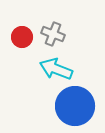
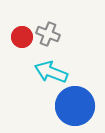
gray cross: moved 5 px left
cyan arrow: moved 5 px left, 3 px down
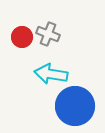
cyan arrow: moved 2 px down; rotated 12 degrees counterclockwise
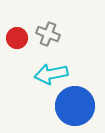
red circle: moved 5 px left, 1 px down
cyan arrow: rotated 20 degrees counterclockwise
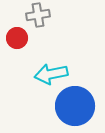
gray cross: moved 10 px left, 19 px up; rotated 30 degrees counterclockwise
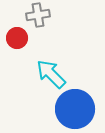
cyan arrow: rotated 56 degrees clockwise
blue circle: moved 3 px down
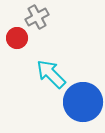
gray cross: moved 1 px left, 2 px down; rotated 20 degrees counterclockwise
blue circle: moved 8 px right, 7 px up
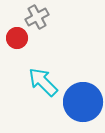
cyan arrow: moved 8 px left, 8 px down
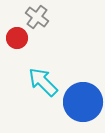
gray cross: rotated 25 degrees counterclockwise
